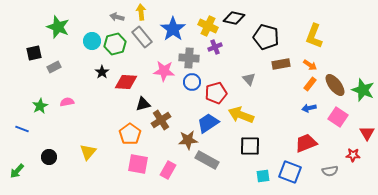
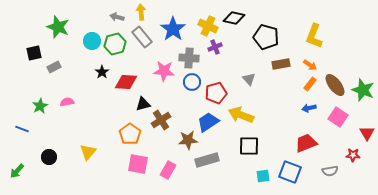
blue trapezoid at (208, 123): moved 1 px up
black square at (250, 146): moved 1 px left
gray rectangle at (207, 160): rotated 45 degrees counterclockwise
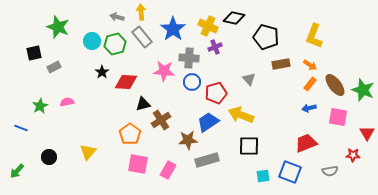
pink square at (338, 117): rotated 24 degrees counterclockwise
blue line at (22, 129): moved 1 px left, 1 px up
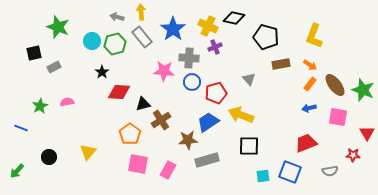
red diamond at (126, 82): moved 7 px left, 10 px down
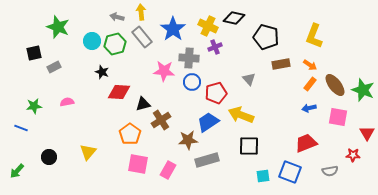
black star at (102, 72): rotated 16 degrees counterclockwise
green star at (40, 106): moved 6 px left; rotated 21 degrees clockwise
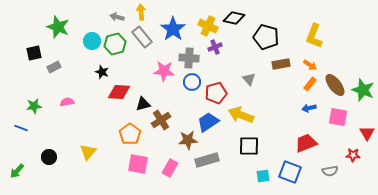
pink rectangle at (168, 170): moved 2 px right, 2 px up
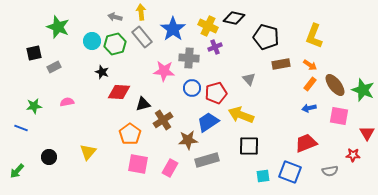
gray arrow at (117, 17): moved 2 px left
blue circle at (192, 82): moved 6 px down
pink square at (338, 117): moved 1 px right, 1 px up
brown cross at (161, 120): moved 2 px right
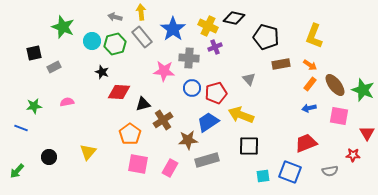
green star at (58, 27): moved 5 px right
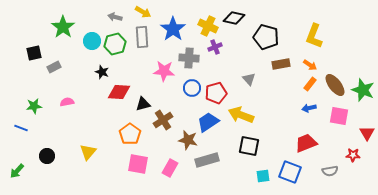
yellow arrow at (141, 12): moved 2 px right; rotated 126 degrees clockwise
green star at (63, 27): rotated 15 degrees clockwise
gray rectangle at (142, 37): rotated 35 degrees clockwise
brown star at (188, 140): rotated 18 degrees clockwise
black square at (249, 146): rotated 10 degrees clockwise
black circle at (49, 157): moved 2 px left, 1 px up
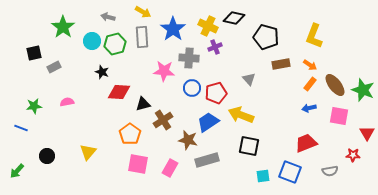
gray arrow at (115, 17): moved 7 px left
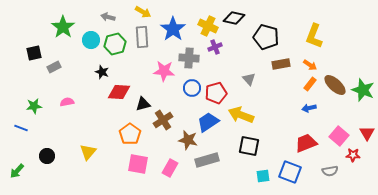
cyan circle at (92, 41): moved 1 px left, 1 px up
brown ellipse at (335, 85): rotated 10 degrees counterclockwise
pink square at (339, 116): moved 20 px down; rotated 30 degrees clockwise
